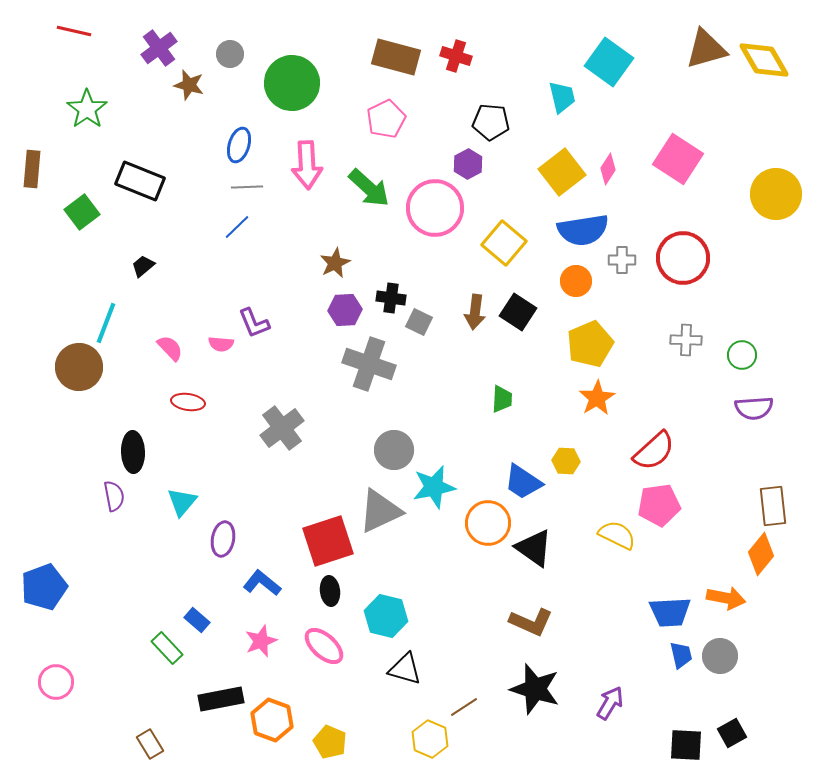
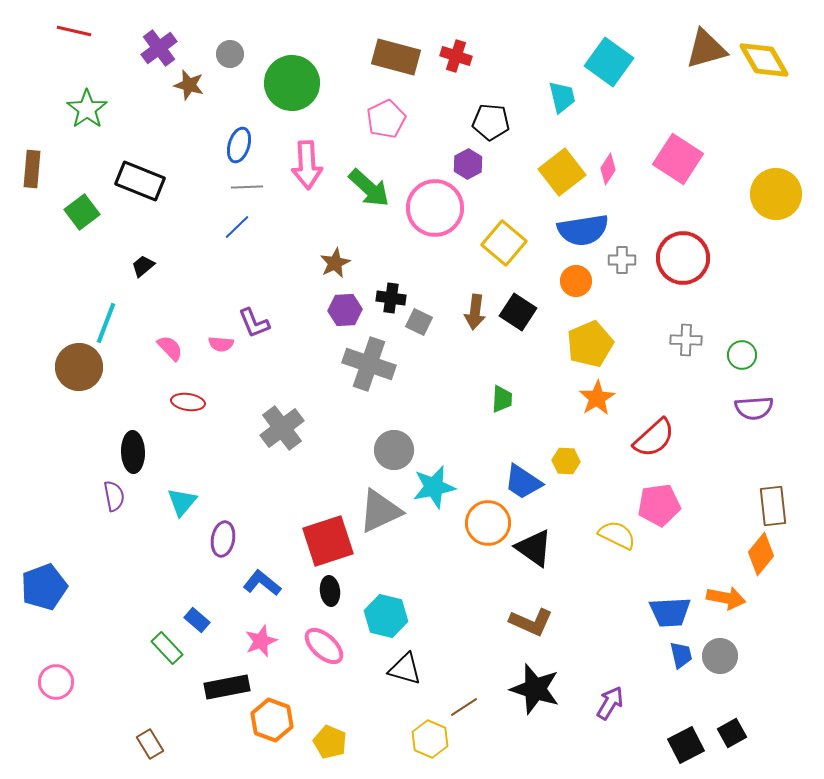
red semicircle at (654, 451): moved 13 px up
black rectangle at (221, 699): moved 6 px right, 12 px up
black square at (686, 745): rotated 30 degrees counterclockwise
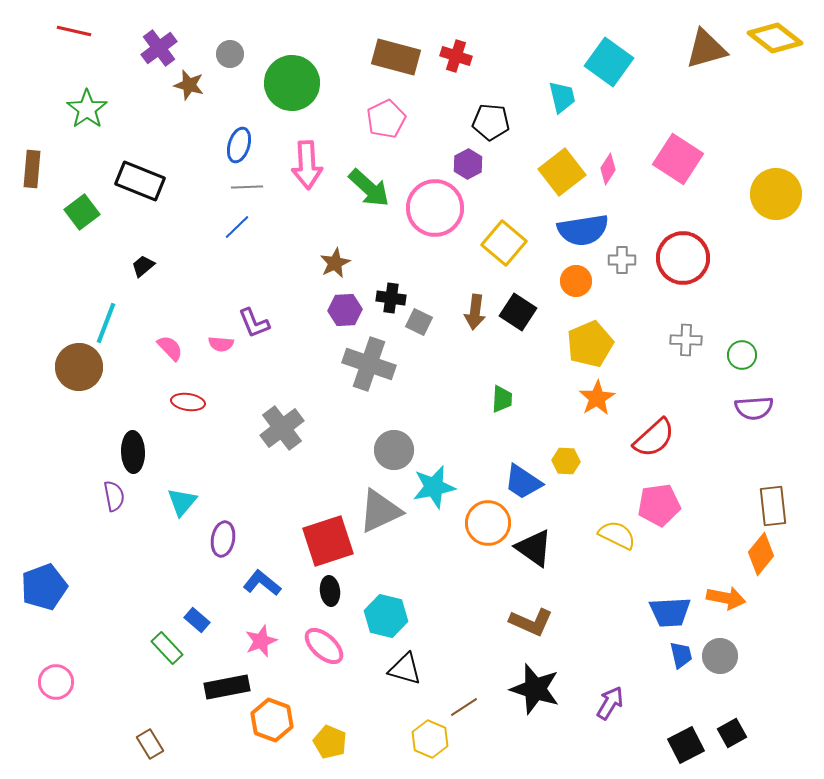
yellow diamond at (764, 60): moved 11 px right, 22 px up; rotated 22 degrees counterclockwise
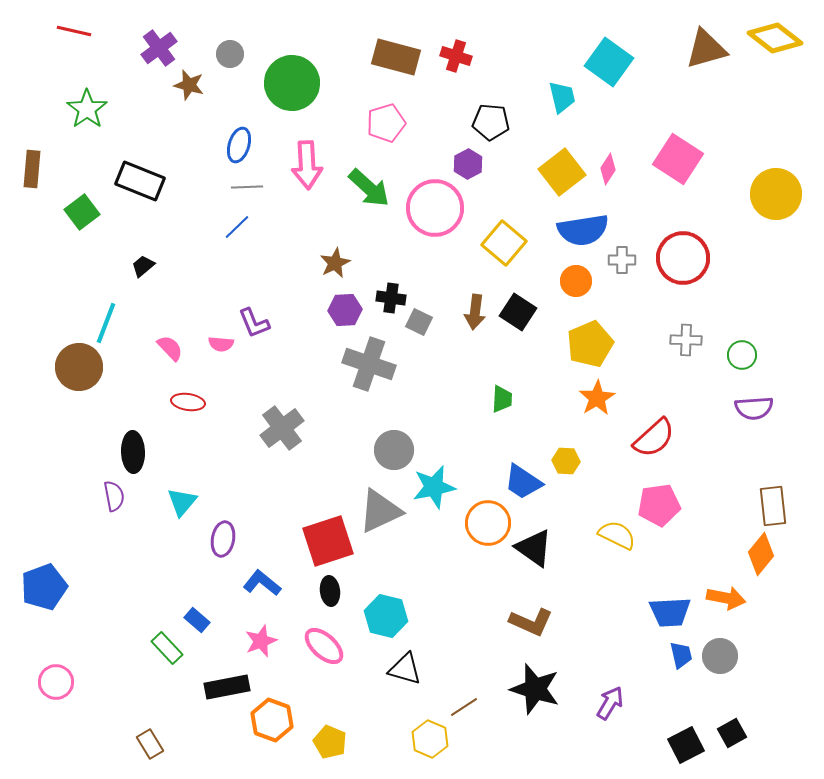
pink pentagon at (386, 119): moved 4 px down; rotated 9 degrees clockwise
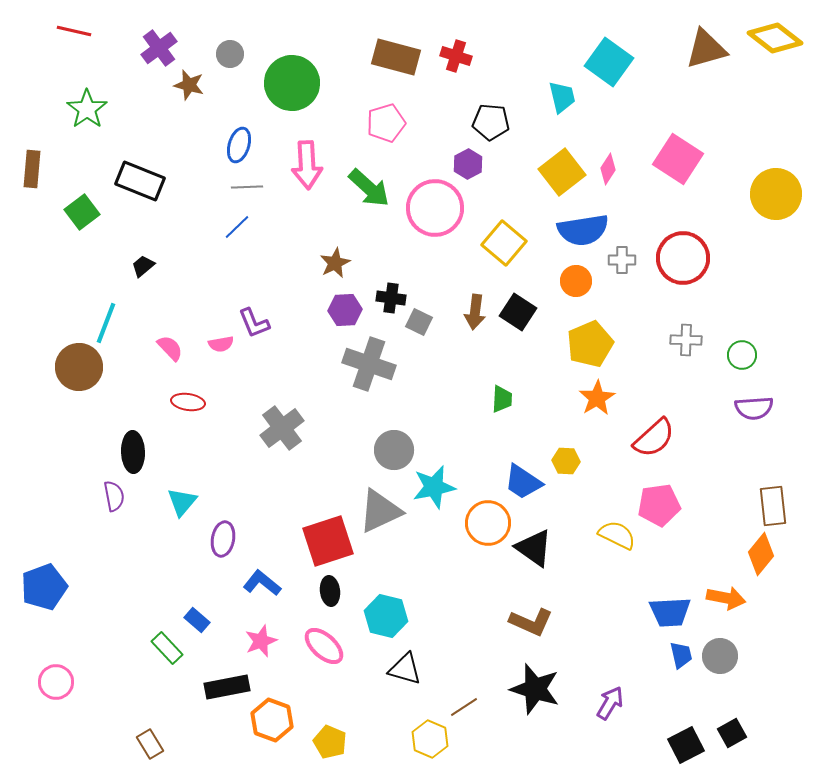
pink semicircle at (221, 344): rotated 15 degrees counterclockwise
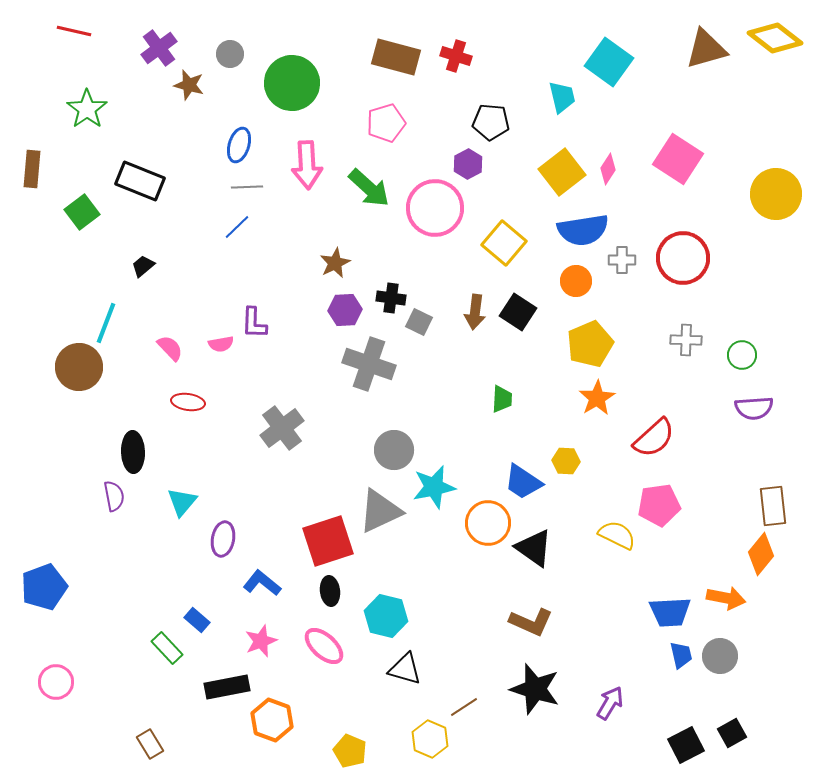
purple L-shape at (254, 323): rotated 24 degrees clockwise
yellow pentagon at (330, 742): moved 20 px right, 9 px down
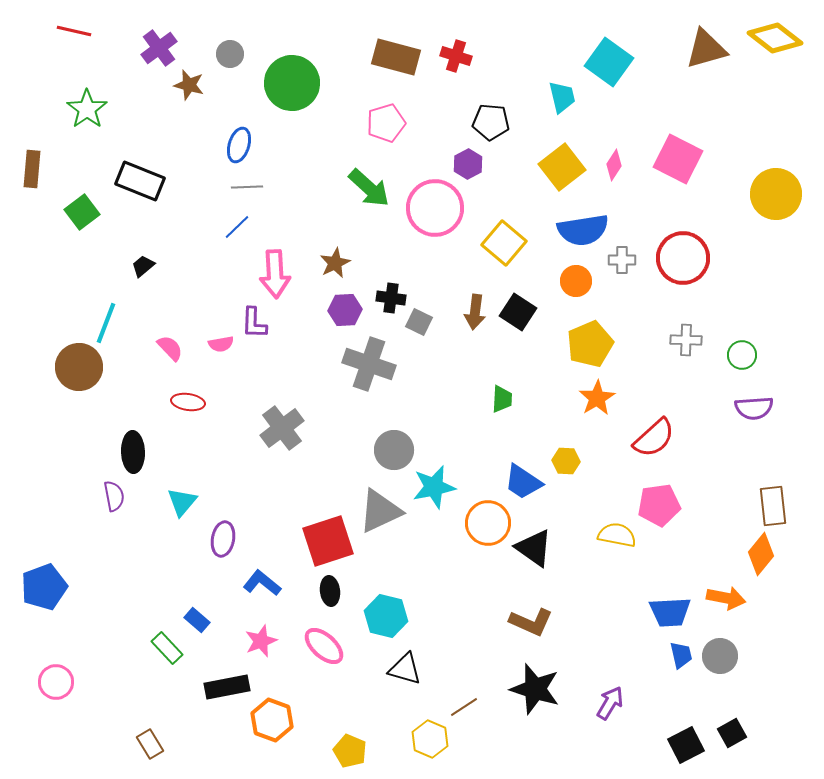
pink square at (678, 159): rotated 6 degrees counterclockwise
pink arrow at (307, 165): moved 32 px left, 109 px down
pink diamond at (608, 169): moved 6 px right, 4 px up
yellow square at (562, 172): moved 5 px up
yellow semicircle at (617, 535): rotated 15 degrees counterclockwise
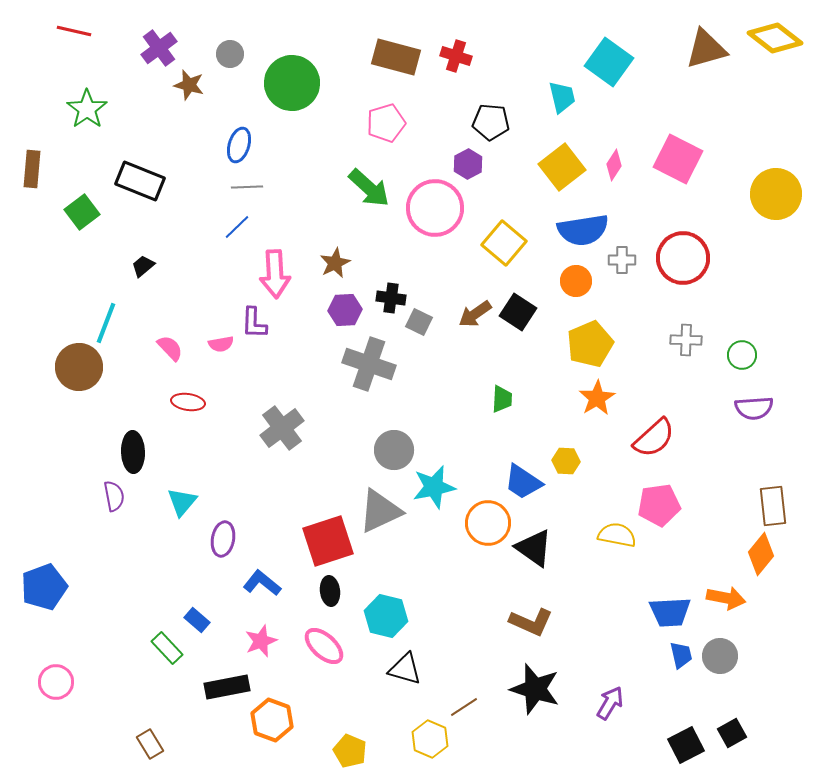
brown arrow at (475, 312): moved 2 px down; rotated 48 degrees clockwise
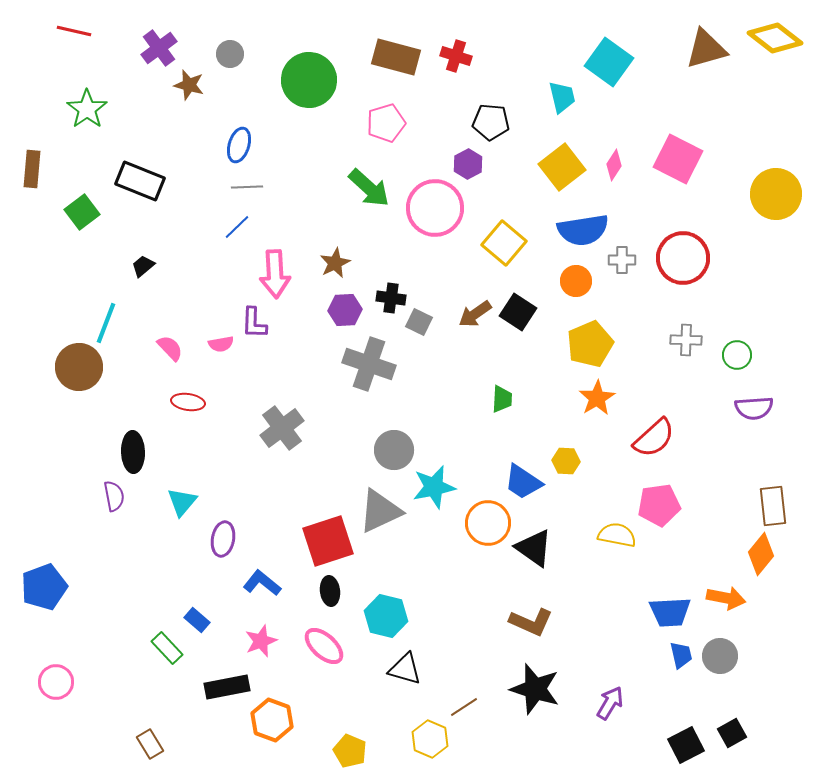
green circle at (292, 83): moved 17 px right, 3 px up
green circle at (742, 355): moved 5 px left
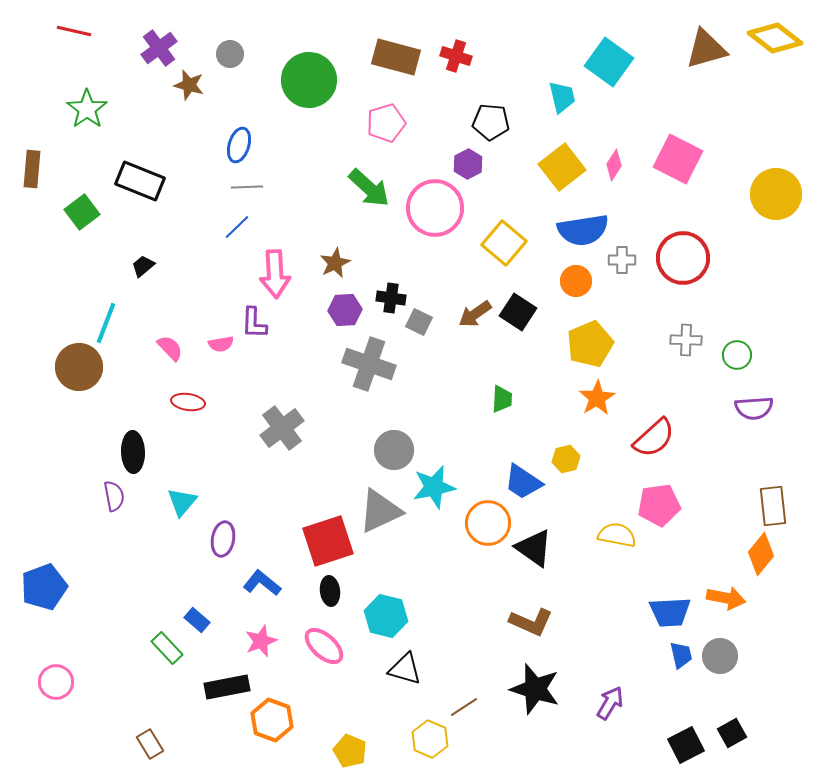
yellow hexagon at (566, 461): moved 2 px up; rotated 16 degrees counterclockwise
